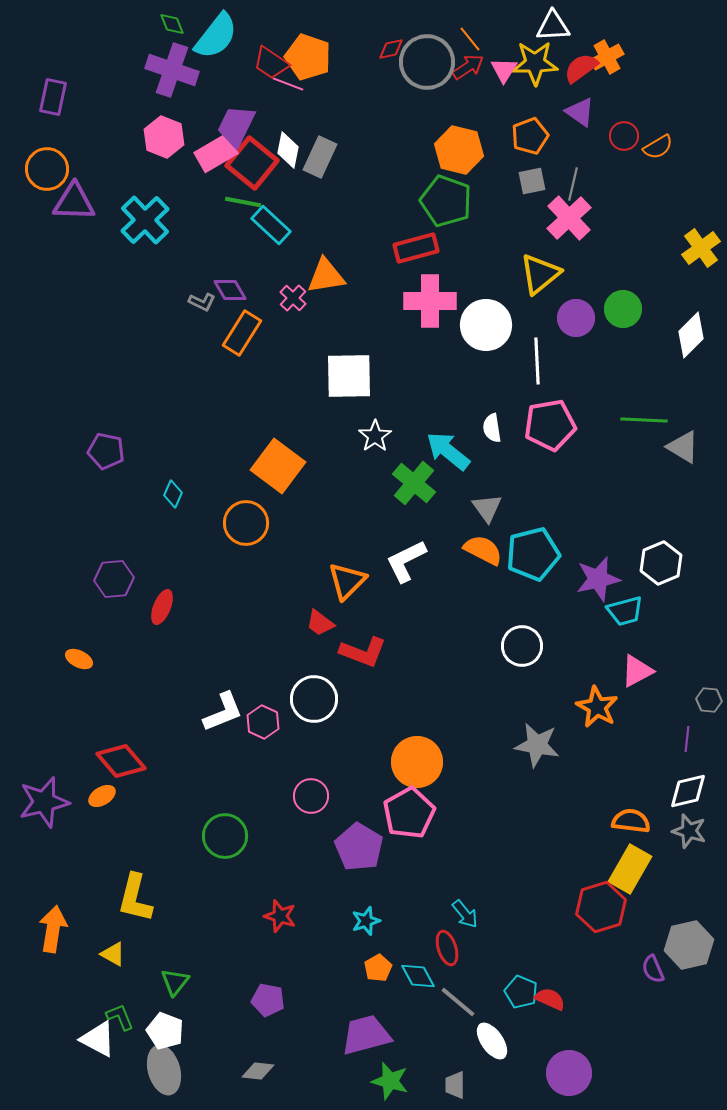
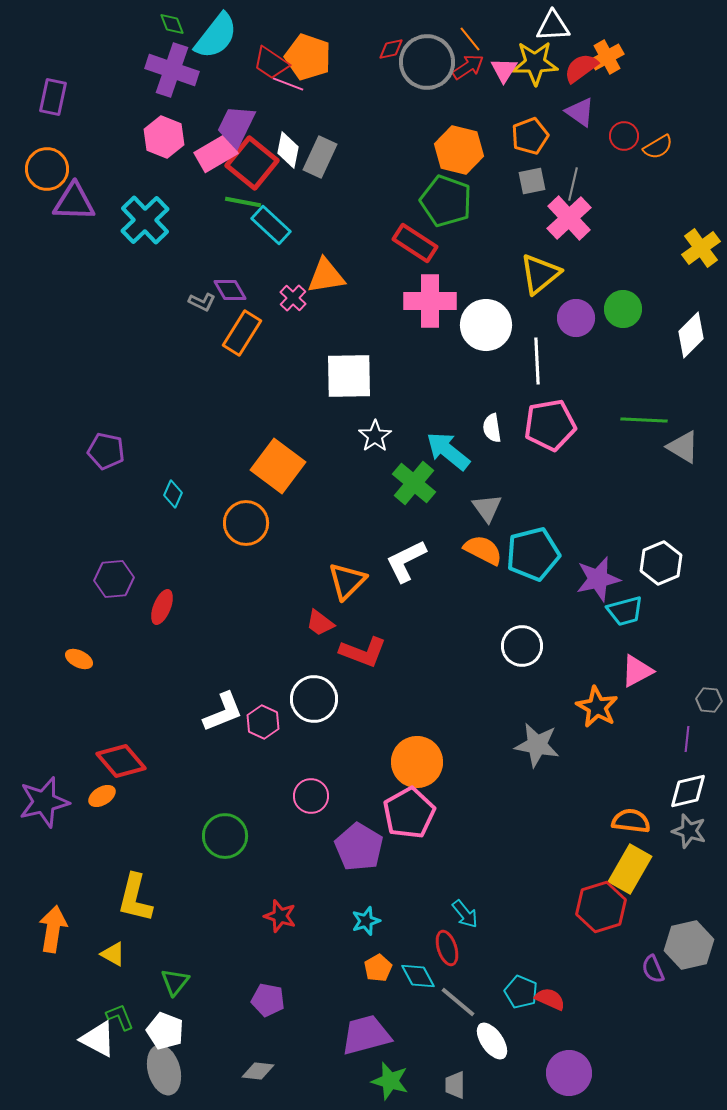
red rectangle at (416, 248): moved 1 px left, 5 px up; rotated 48 degrees clockwise
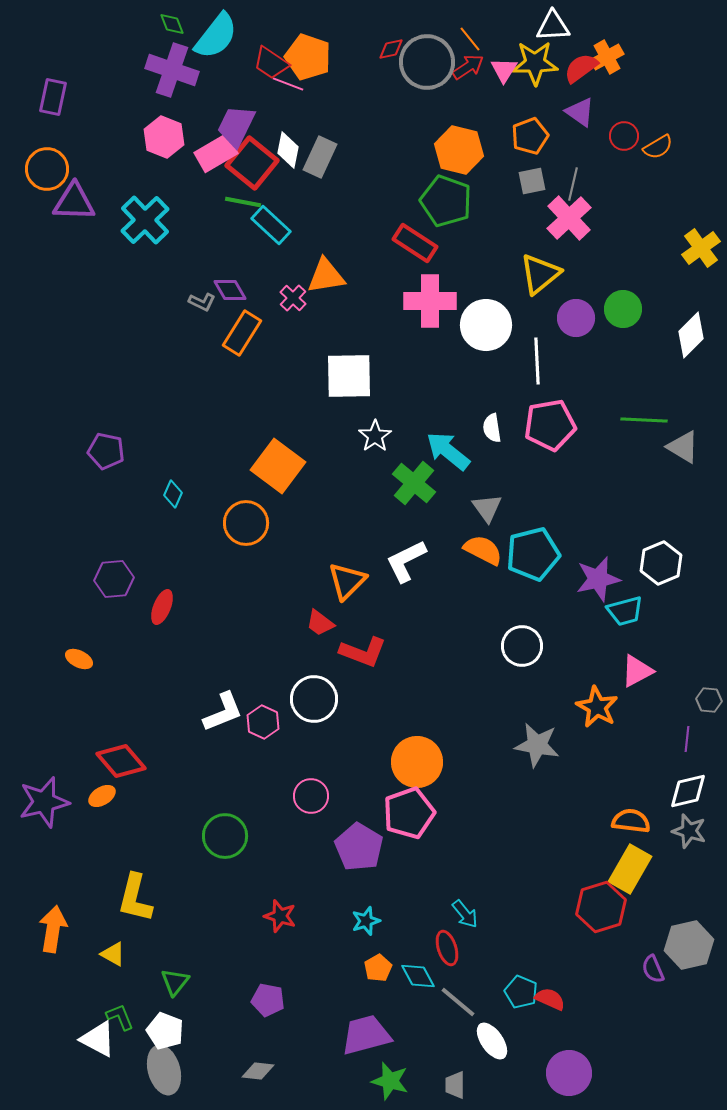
pink pentagon at (409, 813): rotated 9 degrees clockwise
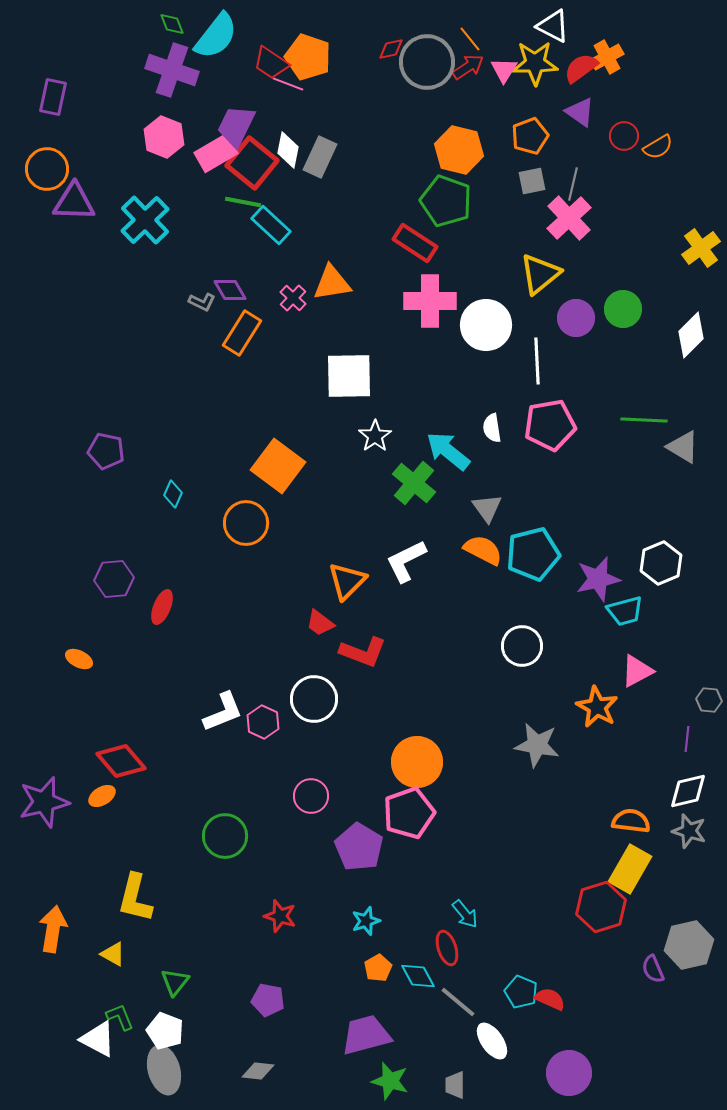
white triangle at (553, 26): rotated 30 degrees clockwise
orange triangle at (326, 276): moved 6 px right, 7 px down
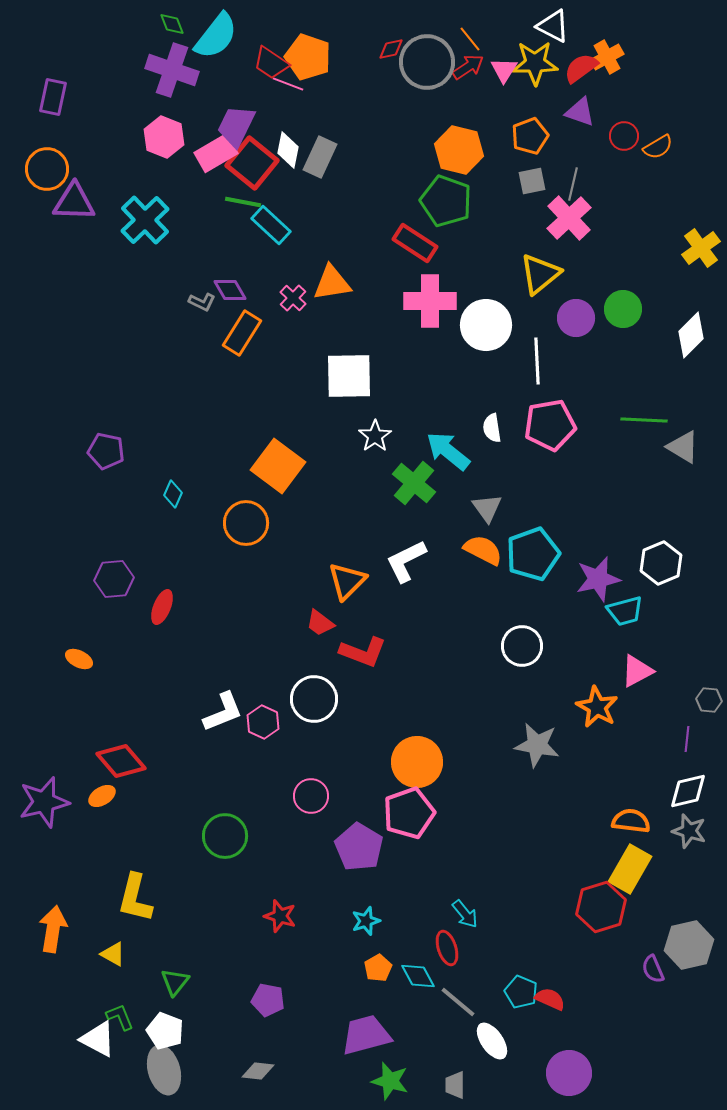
purple triangle at (580, 112): rotated 16 degrees counterclockwise
cyan pentagon at (533, 554): rotated 6 degrees counterclockwise
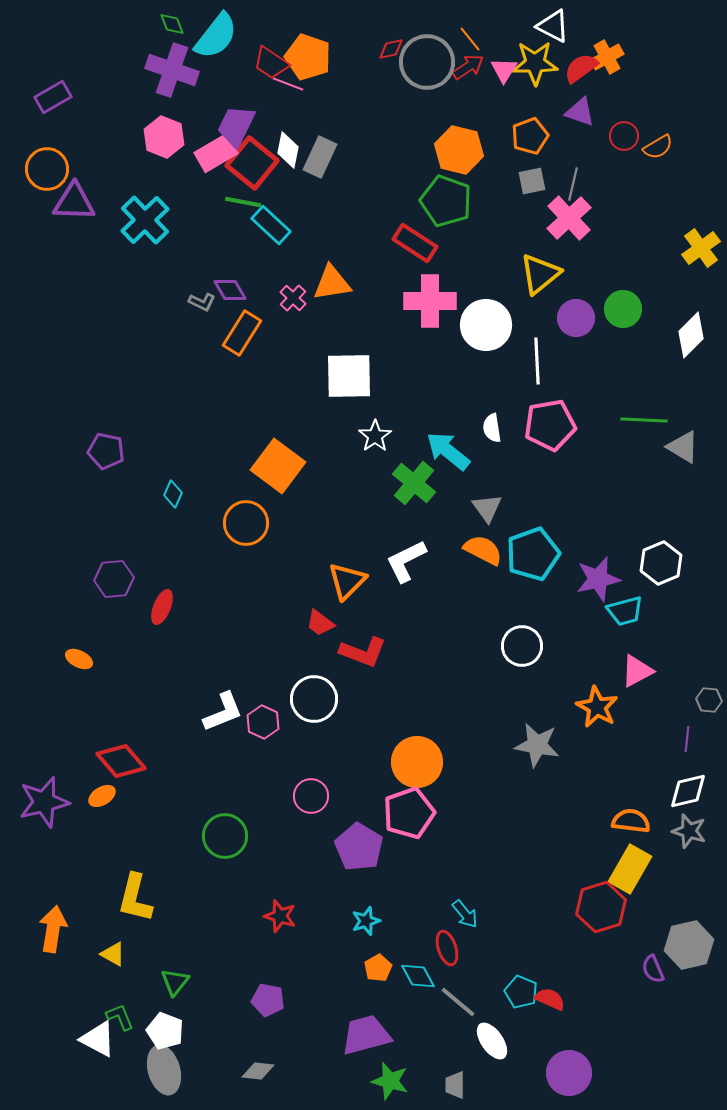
purple rectangle at (53, 97): rotated 48 degrees clockwise
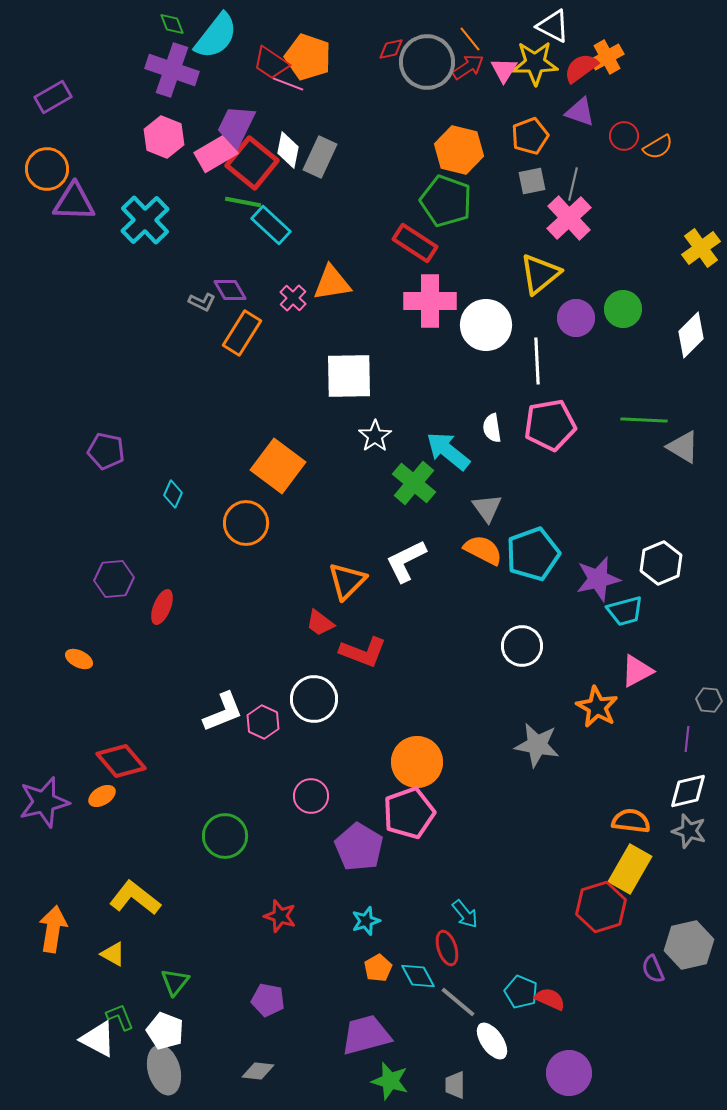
yellow L-shape at (135, 898): rotated 114 degrees clockwise
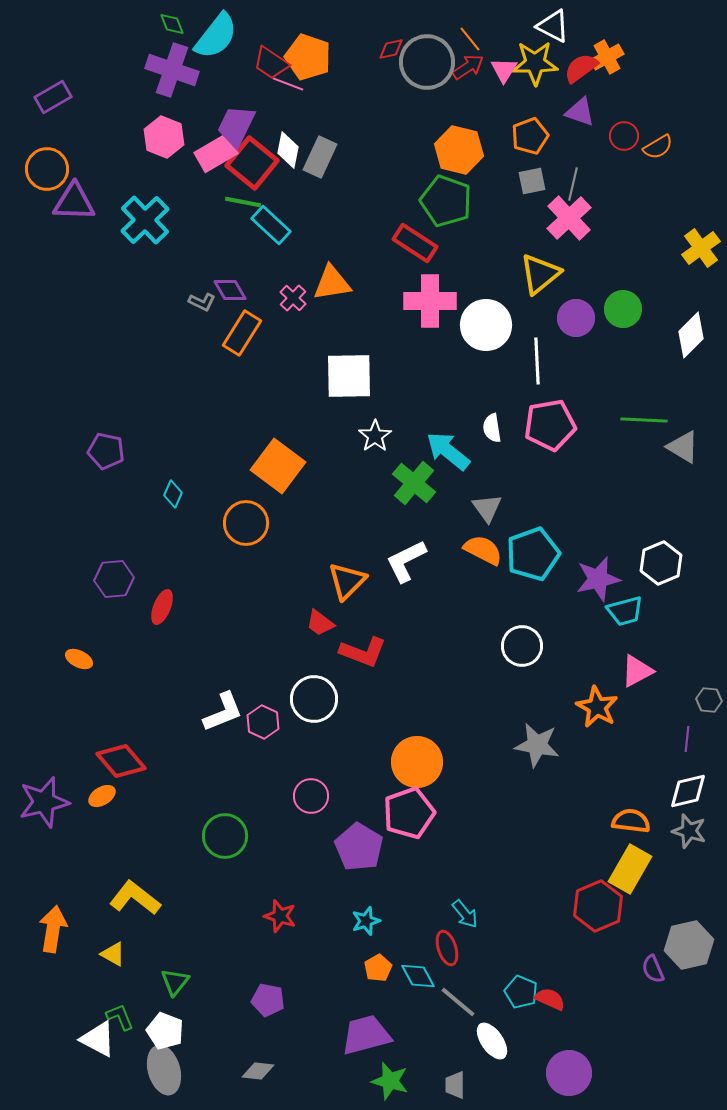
red hexagon at (601, 907): moved 3 px left, 1 px up; rotated 6 degrees counterclockwise
